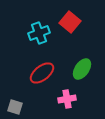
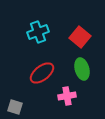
red square: moved 10 px right, 15 px down
cyan cross: moved 1 px left, 1 px up
green ellipse: rotated 50 degrees counterclockwise
pink cross: moved 3 px up
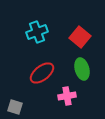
cyan cross: moved 1 px left
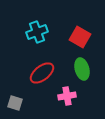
red square: rotated 10 degrees counterclockwise
gray square: moved 4 px up
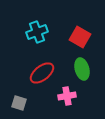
gray square: moved 4 px right
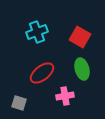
pink cross: moved 2 px left
